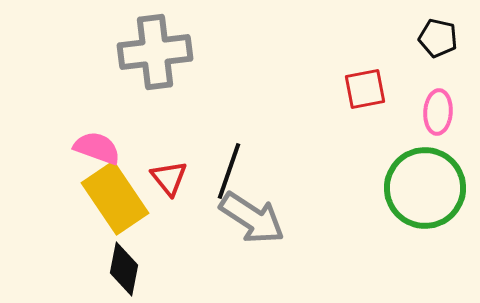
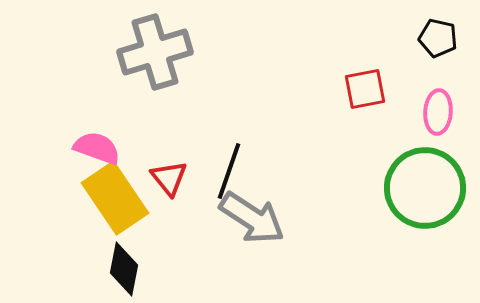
gray cross: rotated 10 degrees counterclockwise
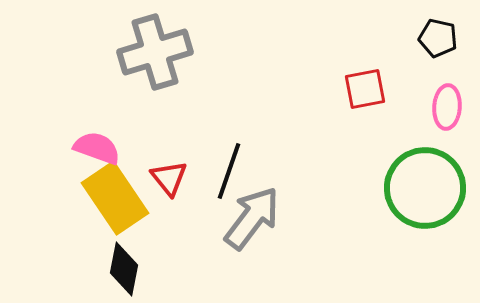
pink ellipse: moved 9 px right, 5 px up
gray arrow: rotated 86 degrees counterclockwise
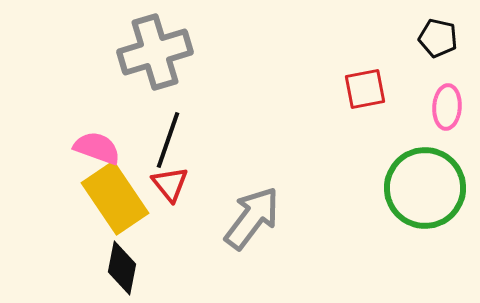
black line: moved 61 px left, 31 px up
red triangle: moved 1 px right, 6 px down
black diamond: moved 2 px left, 1 px up
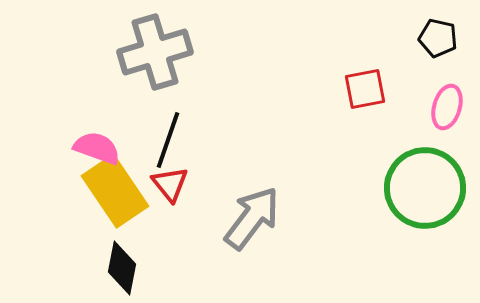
pink ellipse: rotated 12 degrees clockwise
yellow rectangle: moved 7 px up
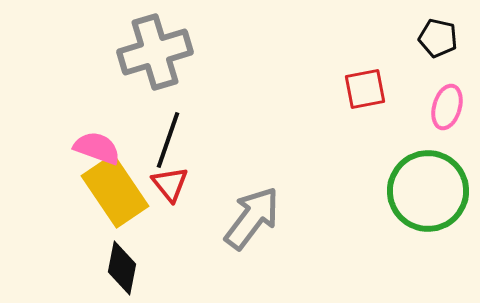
green circle: moved 3 px right, 3 px down
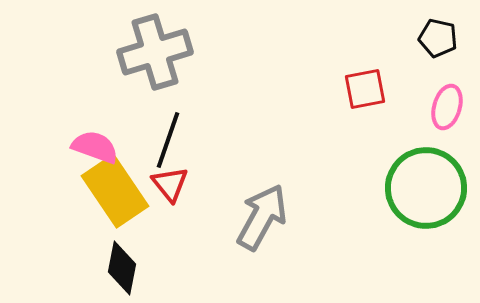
pink semicircle: moved 2 px left, 1 px up
green circle: moved 2 px left, 3 px up
gray arrow: moved 10 px right, 1 px up; rotated 8 degrees counterclockwise
